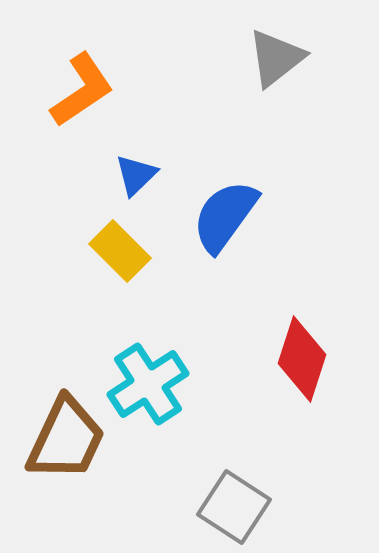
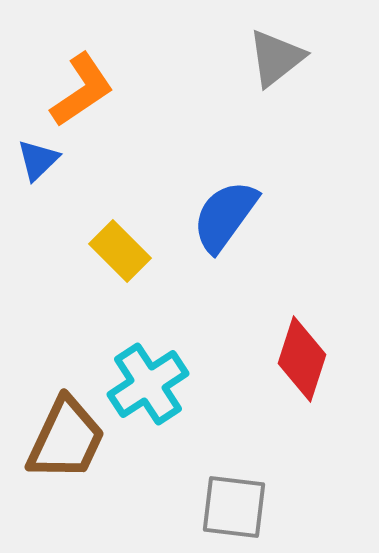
blue triangle: moved 98 px left, 15 px up
gray square: rotated 26 degrees counterclockwise
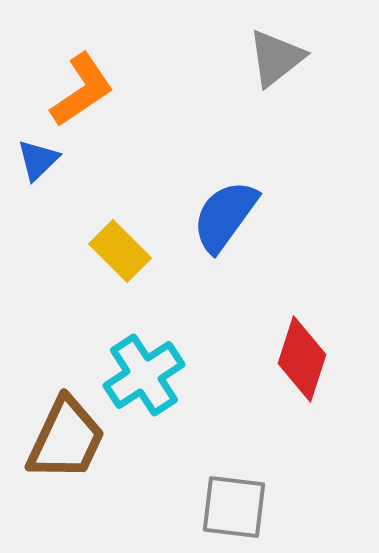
cyan cross: moved 4 px left, 9 px up
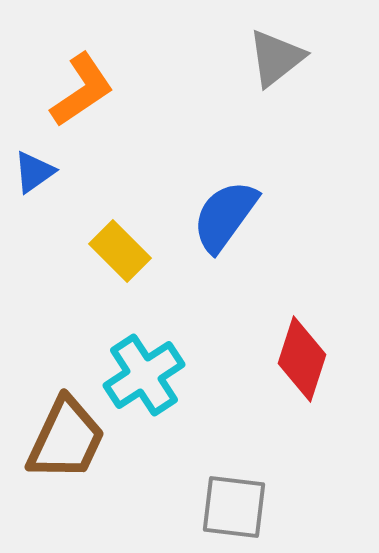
blue triangle: moved 4 px left, 12 px down; rotated 9 degrees clockwise
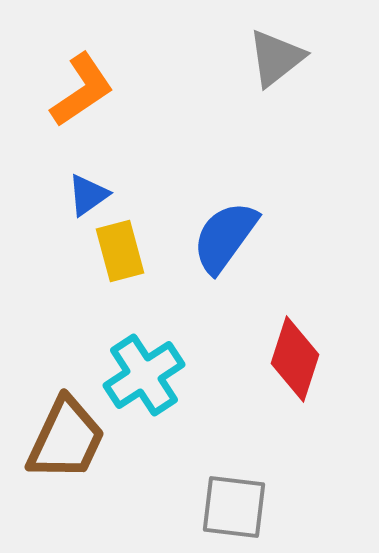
blue triangle: moved 54 px right, 23 px down
blue semicircle: moved 21 px down
yellow rectangle: rotated 30 degrees clockwise
red diamond: moved 7 px left
